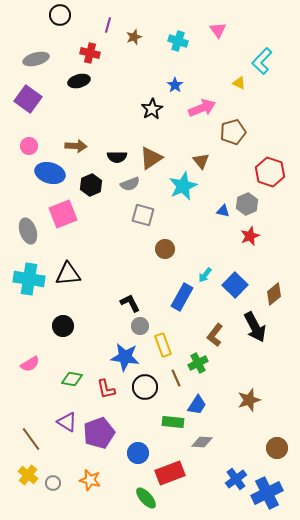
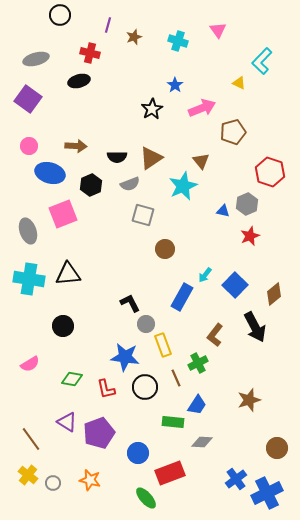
gray circle at (140, 326): moved 6 px right, 2 px up
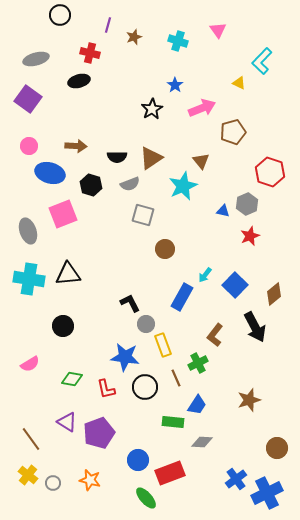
black hexagon at (91, 185): rotated 20 degrees counterclockwise
blue circle at (138, 453): moved 7 px down
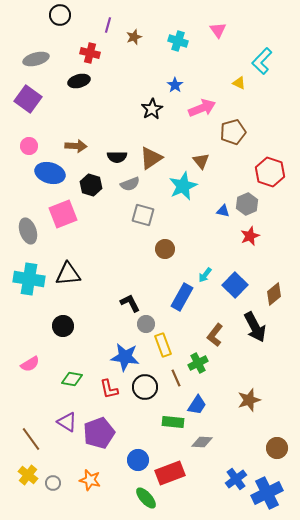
red L-shape at (106, 389): moved 3 px right
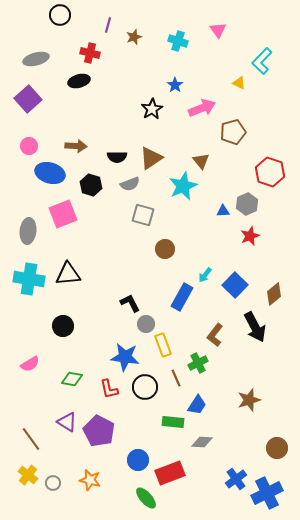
purple square at (28, 99): rotated 12 degrees clockwise
blue triangle at (223, 211): rotated 16 degrees counterclockwise
gray ellipse at (28, 231): rotated 25 degrees clockwise
purple pentagon at (99, 433): moved 2 px up; rotated 24 degrees counterclockwise
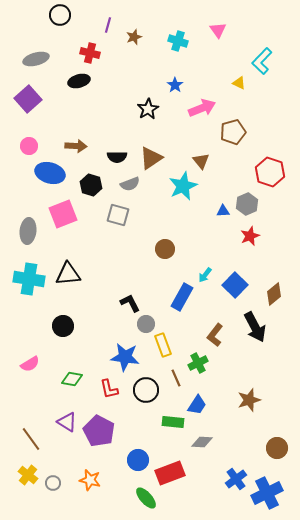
black star at (152, 109): moved 4 px left
gray square at (143, 215): moved 25 px left
black circle at (145, 387): moved 1 px right, 3 px down
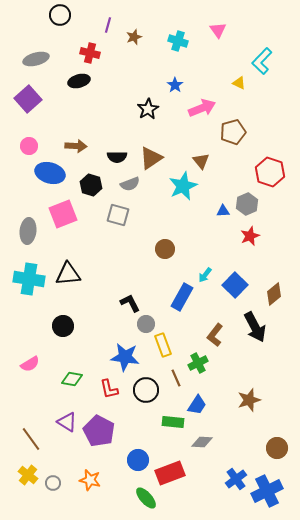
blue cross at (267, 493): moved 2 px up
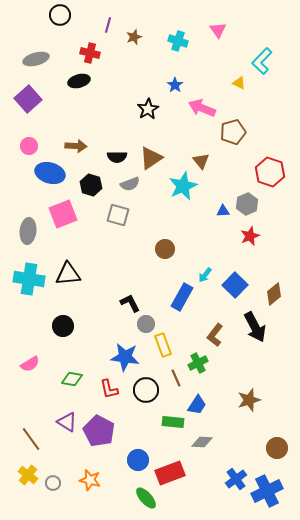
pink arrow at (202, 108): rotated 136 degrees counterclockwise
